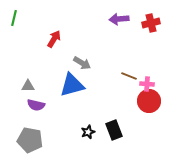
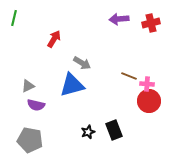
gray triangle: rotated 24 degrees counterclockwise
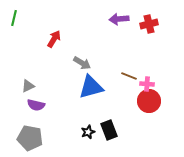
red cross: moved 2 px left, 1 px down
blue triangle: moved 19 px right, 2 px down
black rectangle: moved 5 px left
gray pentagon: moved 2 px up
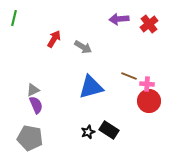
red cross: rotated 24 degrees counterclockwise
gray arrow: moved 1 px right, 16 px up
gray triangle: moved 5 px right, 4 px down
purple semicircle: rotated 126 degrees counterclockwise
black rectangle: rotated 36 degrees counterclockwise
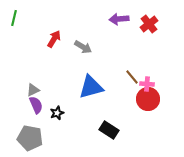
brown line: moved 3 px right, 1 px down; rotated 28 degrees clockwise
red circle: moved 1 px left, 2 px up
black star: moved 31 px left, 19 px up
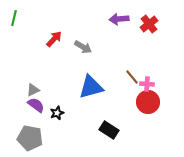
red arrow: rotated 12 degrees clockwise
red circle: moved 3 px down
purple semicircle: rotated 30 degrees counterclockwise
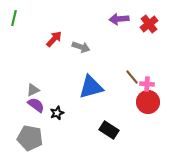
gray arrow: moved 2 px left; rotated 12 degrees counterclockwise
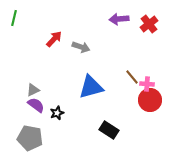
red circle: moved 2 px right, 2 px up
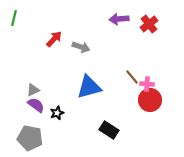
blue triangle: moved 2 px left
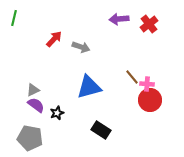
black rectangle: moved 8 px left
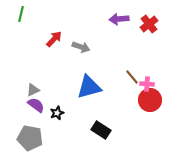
green line: moved 7 px right, 4 px up
